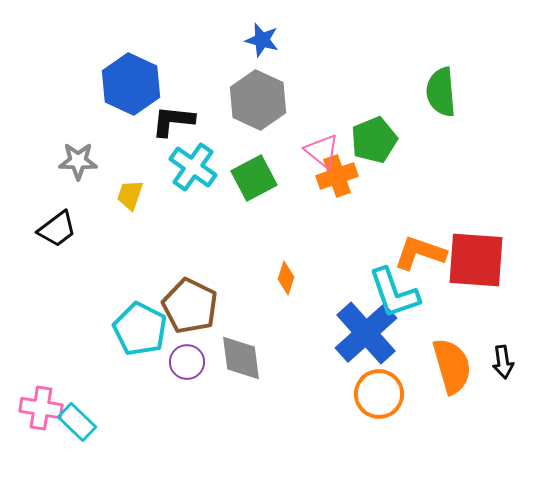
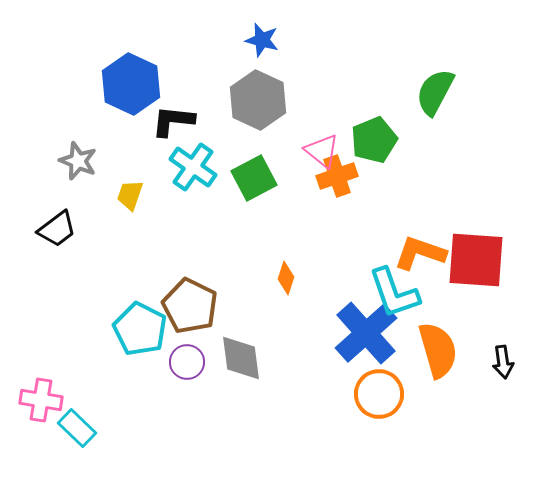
green semicircle: moved 6 px left; rotated 33 degrees clockwise
gray star: rotated 21 degrees clockwise
orange semicircle: moved 14 px left, 16 px up
pink cross: moved 8 px up
cyan rectangle: moved 6 px down
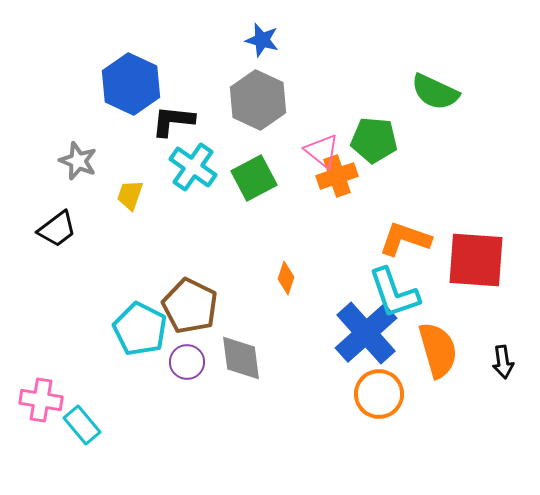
green semicircle: rotated 93 degrees counterclockwise
green pentagon: rotated 27 degrees clockwise
orange L-shape: moved 15 px left, 14 px up
cyan rectangle: moved 5 px right, 3 px up; rotated 6 degrees clockwise
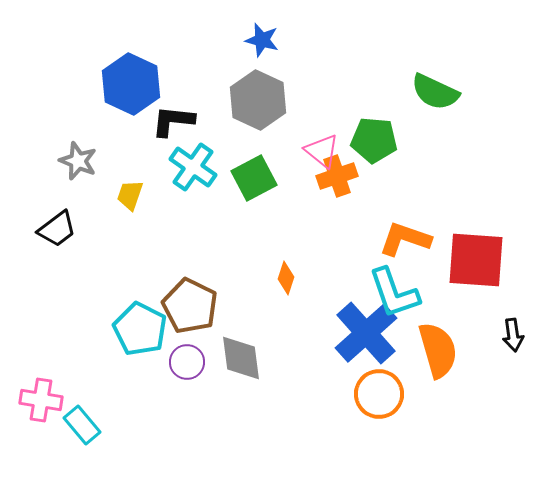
black arrow: moved 10 px right, 27 px up
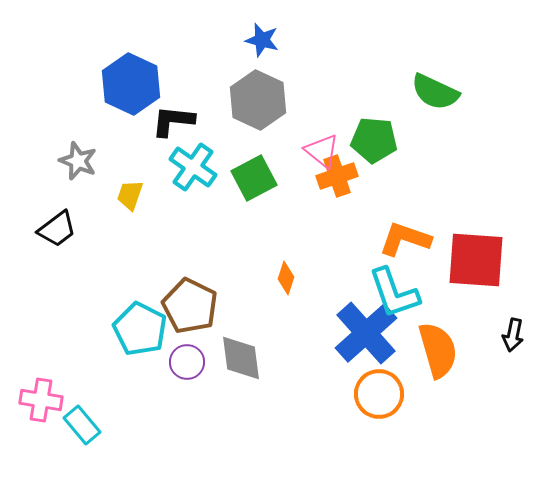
black arrow: rotated 20 degrees clockwise
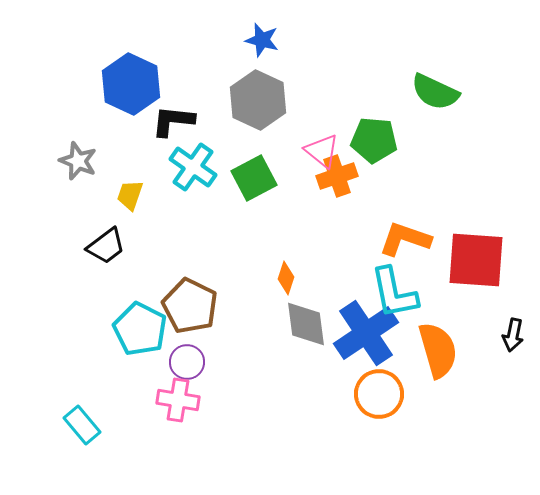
black trapezoid: moved 49 px right, 17 px down
cyan L-shape: rotated 8 degrees clockwise
blue cross: rotated 8 degrees clockwise
gray diamond: moved 65 px right, 34 px up
pink cross: moved 137 px right
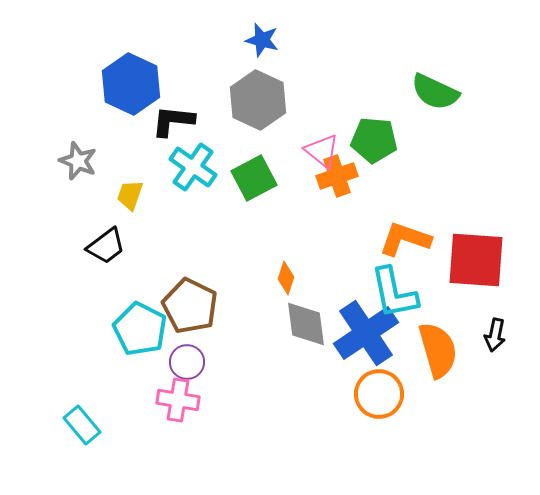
black arrow: moved 18 px left
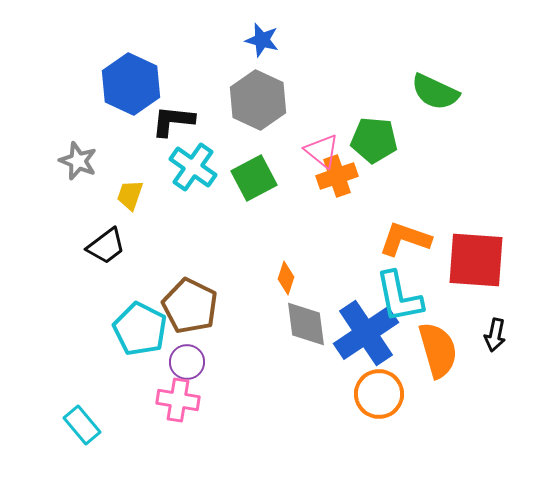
cyan L-shape: moved 5 px right, 4 px down
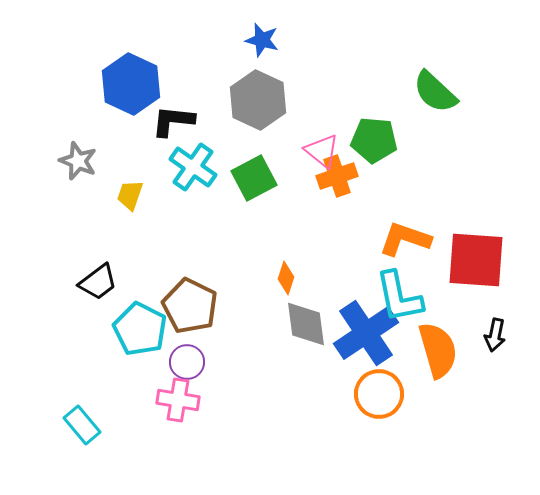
green semicircle: rotated 18 degrees clockwise
black trapezoid: moved 8 px left, 36 px down
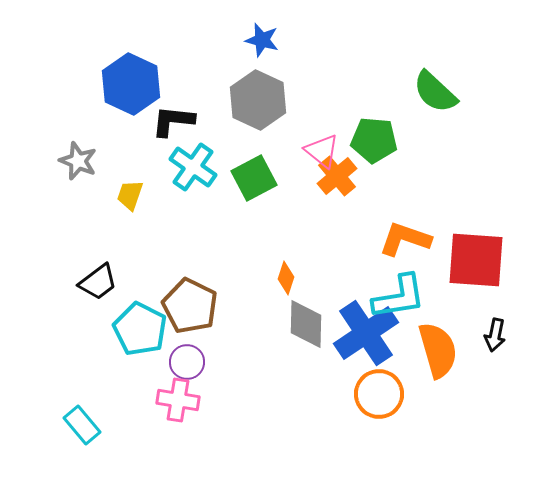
orange cross: rotated 21 degrees counterclockwise
cyan L-shape: rotated 88 degrees counterclockwise
gray diamond: rotated 9 degrees clockwise
